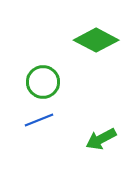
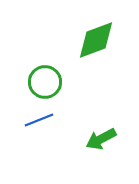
green diamond: rotated 48 degrees counterclockwise
green circle: moved 2 px right
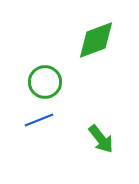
green arrow: rotated 100 degrees counterclockwise
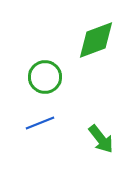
green circle: moved 5 px up
blue line: moved 1 px right, 3 px down
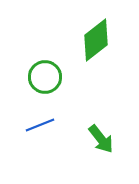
green diamond: rotated 18 degrees counterclockwise
blue line: moved 2 px down
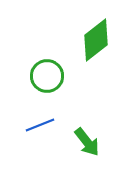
green circle: moved 2 px right, 1 px up
green arrow: moved 14 px left, 3 px down
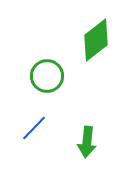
blue line: moved 6 px left, 3 px down; rotated 24 degrees counterclockwise
green arrow: rotated 44 degrees clockwise
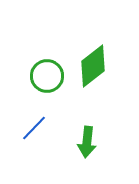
green diamond: moved 3 px left, 26 px down
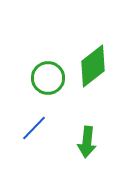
green circle: moved 1 px right, 2 px down
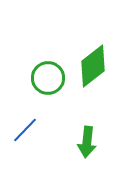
blue line: moved 9 px left, 2 px down
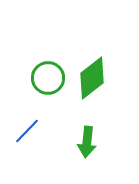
green diamond: moved 1 px left, 12 px down
blue line: moved 2 px right, 1 px down
